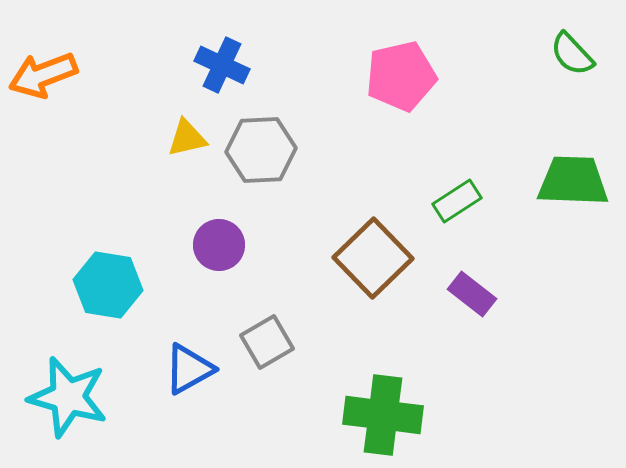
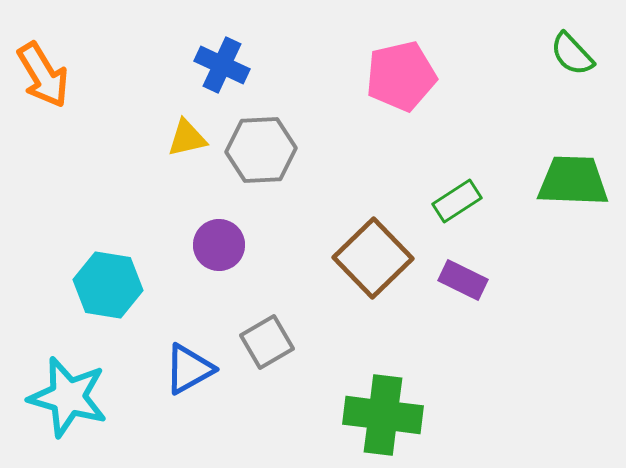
orange arrow: rotated 100 degrees counterclockwise
purple rectangle: moved 9 px left, 14 px up; rotated 12 degrees counterclockwise
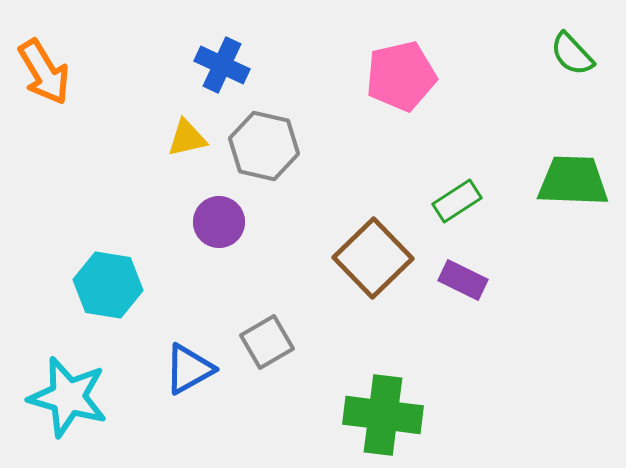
orange arrow: moved 1 px right, 3 px up
gray hexagon: moved 3 px right, 4 px up; rotated 16 degrees clockwise
purple circle: moved 23 px up
